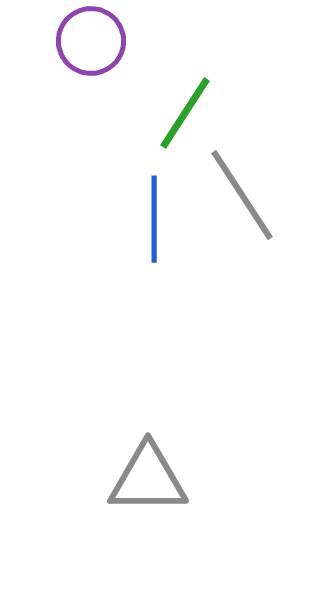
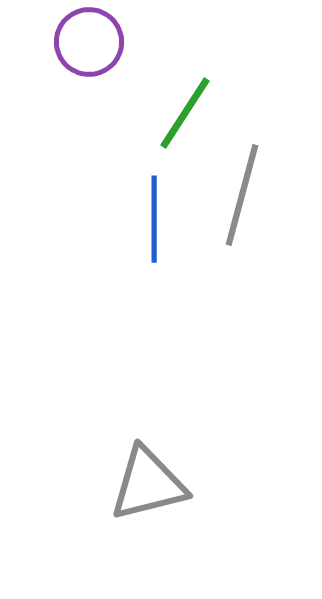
purple circle: moved 2 px left, 1 px down
gray line: rotated 48 degrees clockwise
gray triangle: moved 5 px down; rotated 14 degrees counterclockwise
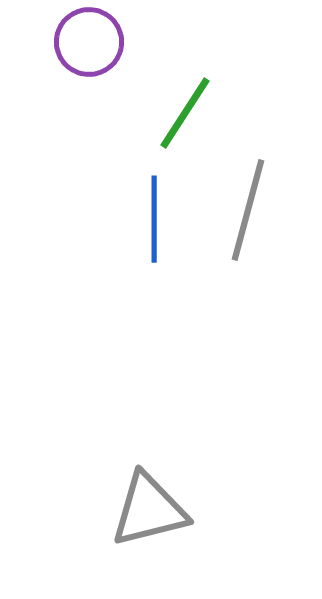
gray line: moved 6 px right, 15 px down
gray triangle: moved 1 px right, 26 px down
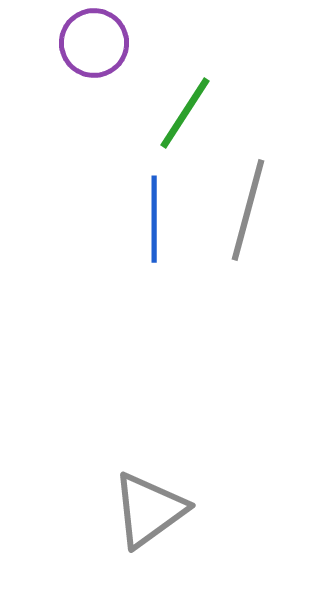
purple circle: moved 5 px right, 1 px down
gray triangle: rotated 22 degrees counterclockwise
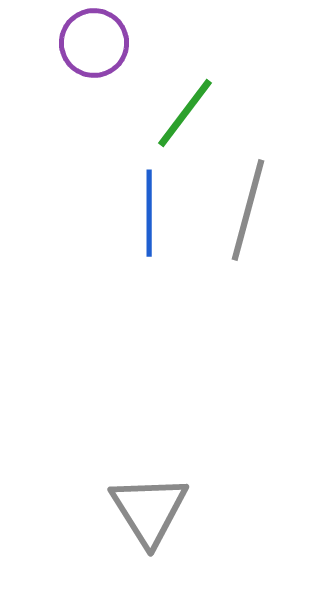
green line: rotated 4 degrees clockwise
blue line: moved 5 px left, 6 px up
gray triangle: rotated 26 degrees counterclockwise
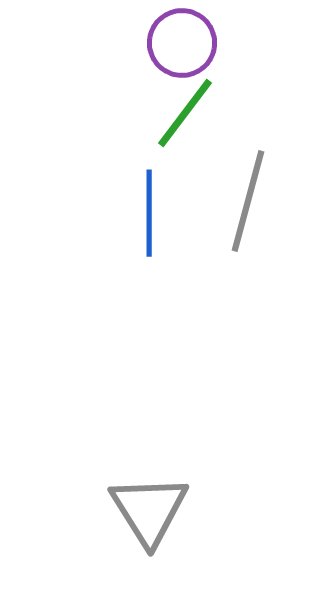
purple circle: moved 88 px right
gray line: moved 9 px up
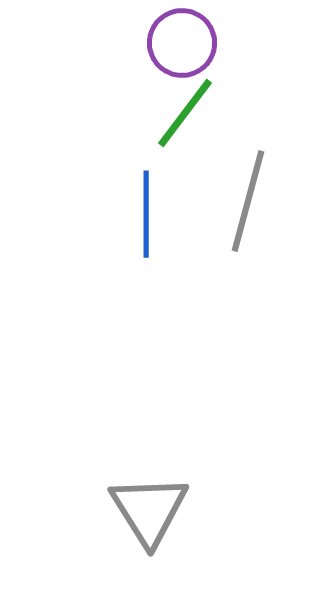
blue line: moved 3 px left, 1 px down
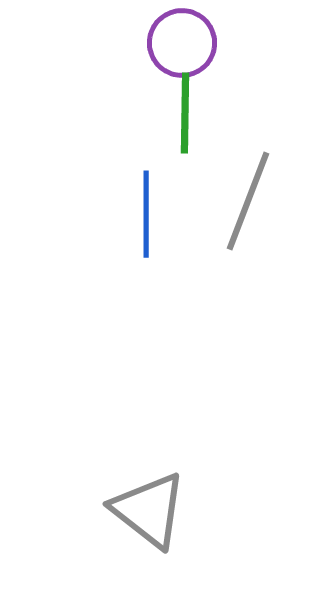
green line: rotated 36 degrees counterclockwise
gray line: rotated 6 degrees clockwise
gray triangle: rotated 20 degrees counterclockwise
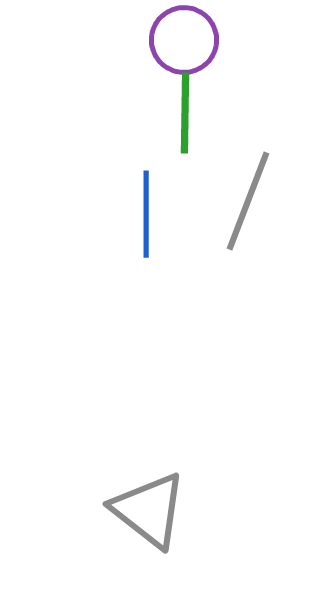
purple circle: moved 2 px right, 3 px up
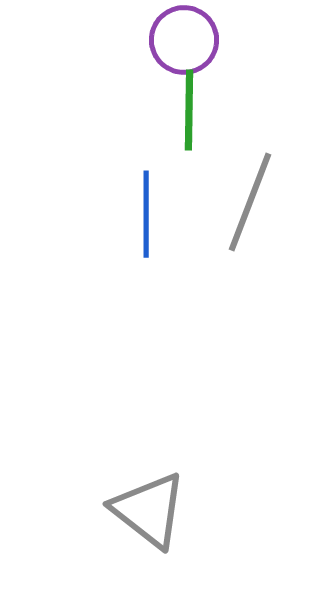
green line: moved 4 px right, 3 px up
gray line: moved 2 px right, 1 px down
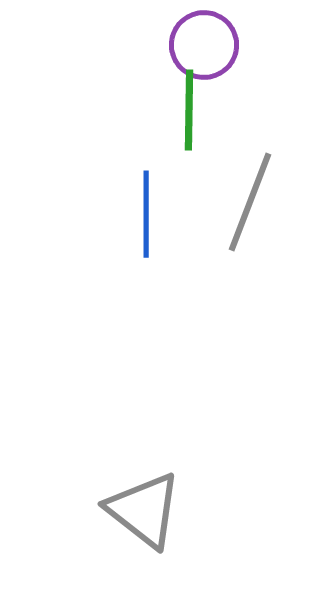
purple circle: moved 20 px right, 5 px down
gray triangle: moved 5 px left
